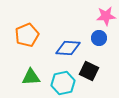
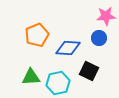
orange pentagon: moved 10 px right
cyan hexagon: moved 5 px left
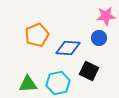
green triangle: moved 3 px left, 7 px down
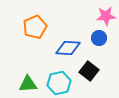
orange pentagon: moved 2 px left, 8 px up
black square: rotated 12 degrees clockwise
cyan hexagon: moved 1 px right
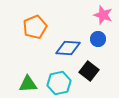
pink star: moved 3 px left, 1 px up; rotated 24 degrees clockwise
blue circle: moved 1 px left, 1 px down
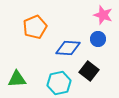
green triangle: moved 11 px left, 5 px up
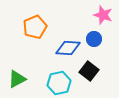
blue circle: moved 4 px left
green triangle: rotated 24 degrees counterclockwise
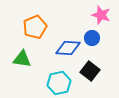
pink star: moved 2 px left
blue circle: moved 2 px left, 1 px up
black square: moved 1 px right
green triangle: moved 5 px right, 20 px up; rotated 36 degrees clockwise
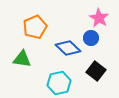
pink star: moved 2 px left, 3 px down; rotated 12 degrees clockwise
blue circle: moved 1 px left
blue diamond: rotated 40 degrees clockwise
black square: moved 6 px right
